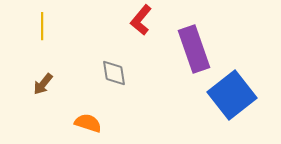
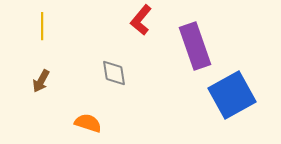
purple rectangle: moved 1 px right, 3 px up
brown arrow: moved 2 px left, 3 px up; rotated 10 degrees counterclockwise
blue square: rotated 9 degrees clockwise
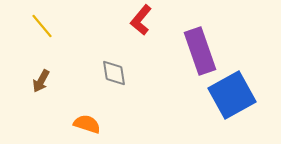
yellow line: rotated 40 degrees counterclockwise
purple rectangle: moved 5 px right, 5 px down
orange semicircle: moved 1 px left, 1 px down
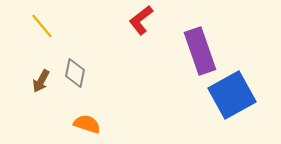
red L-shape: rotated 12 degrees clockwise
gray diamond: moved 39 px left; rotated 20 degrees clockwise
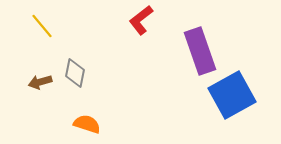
brown arrow: moved 1 px left, 1 px down; rotated 45 degrees clockwise
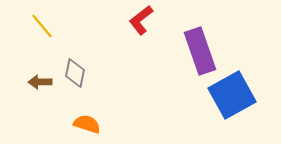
brown arrow: rotated 15 degrees clockwise
